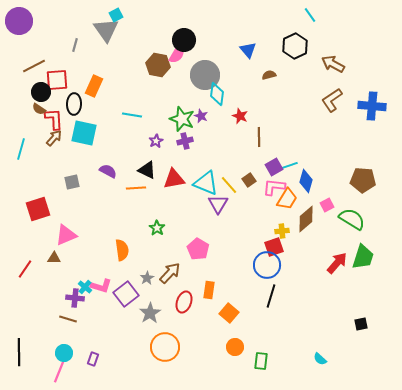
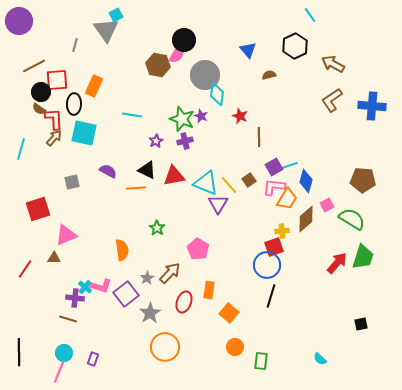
red triangle at (174, 179): moved 3 px up
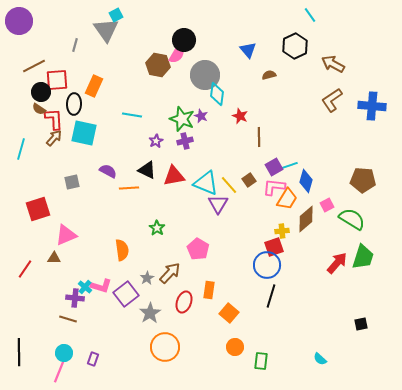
orange line at (136, 188): moved 7 px left
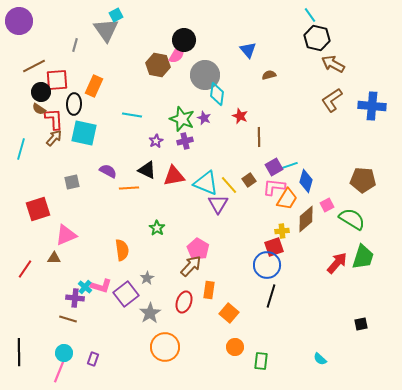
black hexagon at (295, 46): moved 22 px right, 8 px up; rotated 20 degrees counterclockwise
purple star at (201, 116): moved 3 px right, 2 px down
brown arrow at (170, 273): moved 21 px right, 7 px up
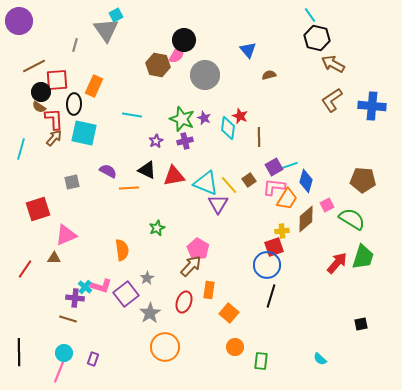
cyan diamond at (217, 94): moved 11 px right, 34 px down
brown semicircle at (39, 109): moved 2 px up
green star at (157, 228): rotated 14 degrees clockwise
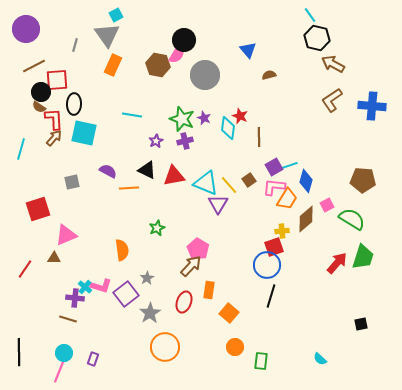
purple circle at (19, 21): moved 7 px right, 8 px down
gray triangle at (106, 30): moved 1 px right, 5 px down
orange rectangle at (94, 86): moved 19 px right, 21 px up
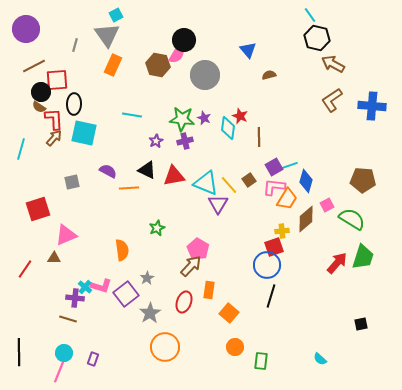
green star at (182, 119): rotated 15 degrees counterclockwise
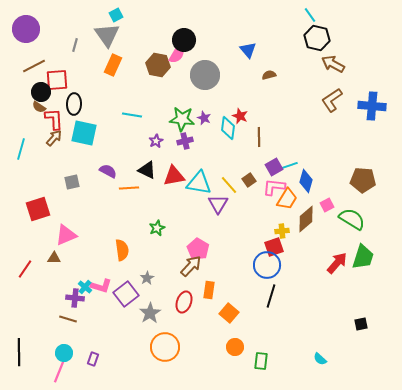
cyan triangle at (206, 183): moved 7 px left; rotated 12 degrees counterclockwise
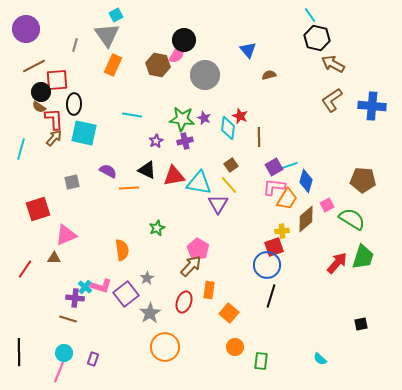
brown square at (249, 180): moved 18 px left, 15 px up
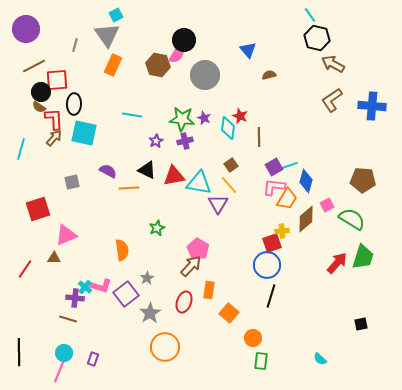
red square at (274, 247): moved 2 px left, 4 px up
orange circle at (235, 347): moved 18 px right, 9 px up
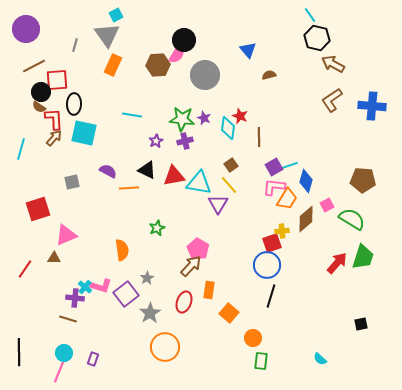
brown hexagon at (158, 65): rotated 15 degrees counterclockwise
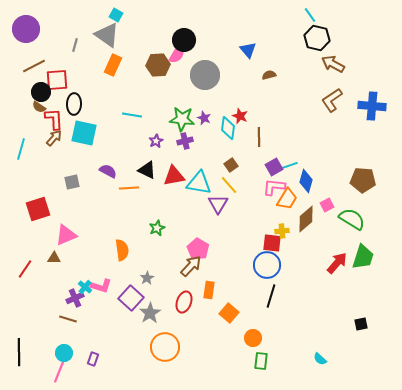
cyan square at (116, 15): rotated 32 degrees counterclockwise
gray triangle at (107, 35): rotated 20 degrees counterclockwise
red square at (272, 243): rotated 24 degrees clockwise
purple square at (126, 294): moved 5 px right, 4 px down; rotated 10 degrees counterclockwise
purple cross at (75, 298): rotated 30 degrees counterclockwise
